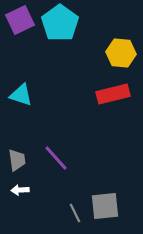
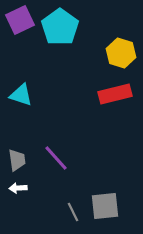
cyan pentagon: moved 4 px down
yellow hexagon: rotated 12 degrees clockwise
red rectangle: moved 2 px right
white arrow: moved 2 px left, 2 px up
gray line: moved 2 px left, 1 px up
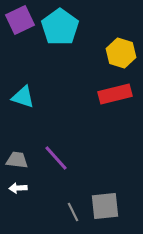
cyan triangle: moved 2 px right, 2 px down
gray trapezoid: rotated 75 degrees counterclockwise
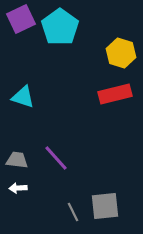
purple square: moved 1 px right, 1 px up
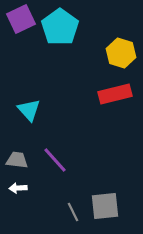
cyan triangle: moved 6 px right, 13 px down; rotated 30 degrees clockwise
purple line: moved 1 px left, 2 px down
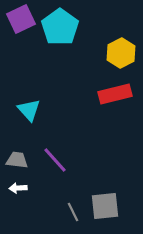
yellow hexagon: rotated 16 degrees clockwise
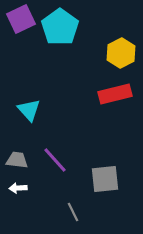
gray square: moved 27 px up
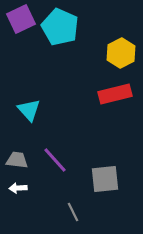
cyan pentagon: rotated 12 degrees counterclockwise
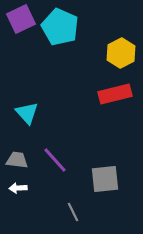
cyan triangle: moved 2 px left, 3 px down
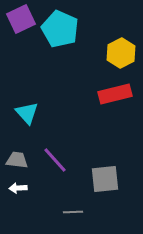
cyan pentagon: moved 2 px down
gray line: rotated 66 degrees counterclockwise
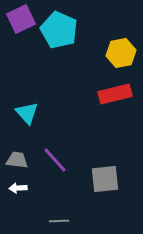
cyan pentagon: moved 1 px left, 1 px down
yellow hexagon: rotated 16 degrees clockwise
gray line: moved 14 px left, 9 px down
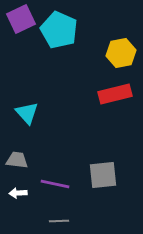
purple line: moved 24 px down; rotated 36 degrees counterclockwise
gray square: moved 2 px left, 4 px up
white arrow: moved 5 px down
